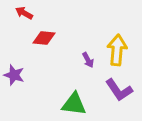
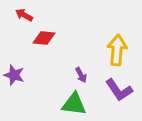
red arrow: moved 2 px down
purple arrow: moved 7 px left, 15 px down
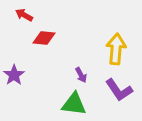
yellow arrow: moved 1 px left, 1 px up
purple star: rotated 20 degrees clockwise
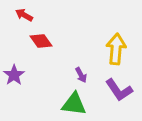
red diamond: moved 3 px left, 3 px down; rotated 50 degrees clockwise
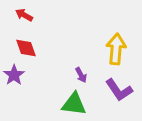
red diamond: moved 15 px left, 7 px down; rotated 15 degrees clockwise
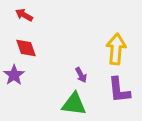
purple L-shape: rotated 28 degrees clockwise
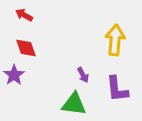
yellow arrow: moved 1 px left, 9 px up
purple arrow: moved 2 px right
purple L-shape: moved 2 px left, 1 px up
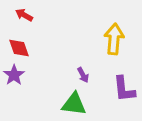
yellow arrow: moved 1 px left, 1 px up
red diamond: moved 7 px left
purple L-shape: moved 7 px right
